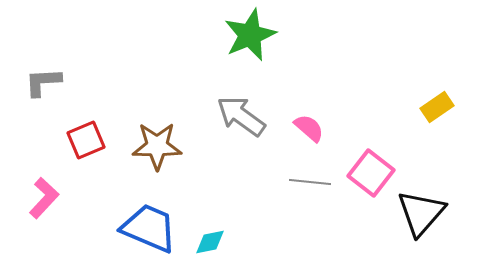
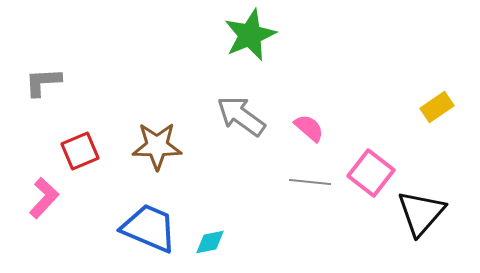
red square: moved 6 px left, 11 px down
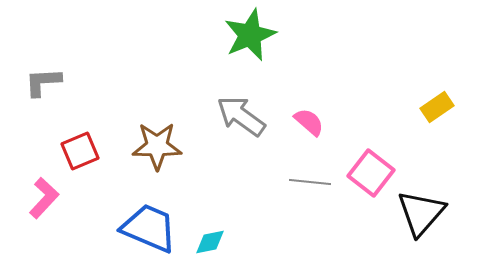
pink semicircle: moved 6 px up
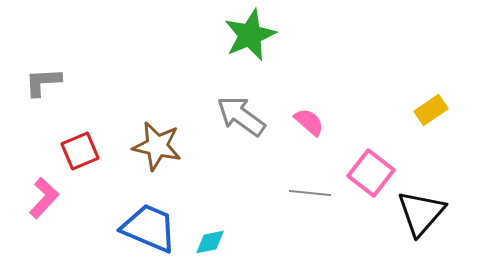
yellow rectangle: moved 6 px left, 3 px down
brown star: rotated 12 degrees clockwise
gray line: moved 11 px down
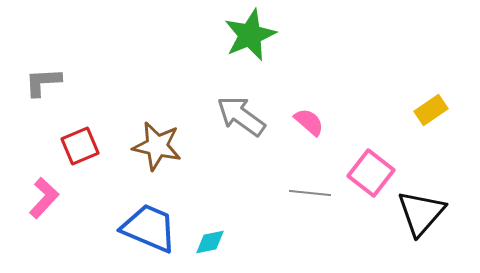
red square: moved 5 px up
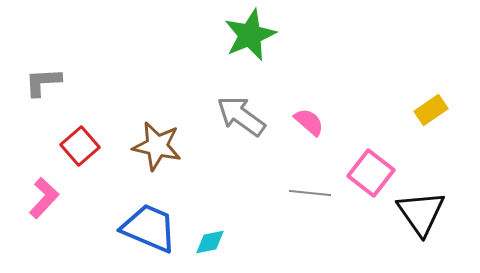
red square: rotated 18 degrees counterclockwise
black triangle: rotated 16 degrees counterclockwise
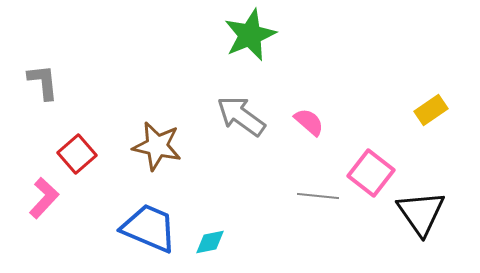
gray L-shape: rotated 87 degrees clockwise
red square: moved 3 px left, 8 px down
gray line: moved 8 px right, 3 px down
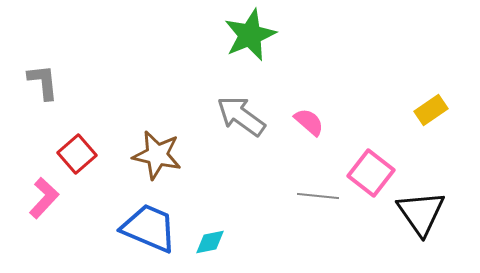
brown star: moved 9 px down
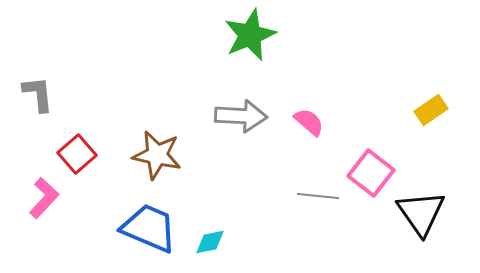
gray L-shape: moved 5 px left, 12 px down
gray arrow: rotated 147 degrees clockwise
